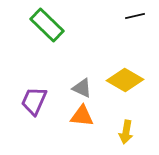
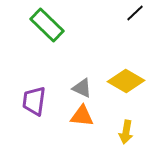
black line: moved 3 px up; rotated 30 degrees counterclockwise
yellow diamond: moved 1 px right, 1 px down
purple trapezoid: rotated 16 degrees counterclockwise
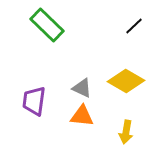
black line: moved 1 px left, 13 px down
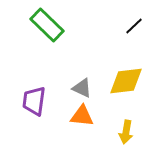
yellow diamond: rotated 36 degrees counterclockwise
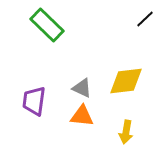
black line: moved 11 px right, 7 px up
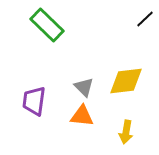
gray triangle: moved 2 px right, 1 px up; rotated 20 degrees clockwise
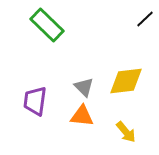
purple trapezoid: moved 1 px right
yellow arrow: rotated 50 degrees counterclockwise
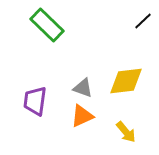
black line: moved 2 px left, 2 px down
gray triangle: moved 1 px left, 1 px down; rotated 25 degrees counterclockwise
orange triangle: rotated 30 degrees counterclockwise
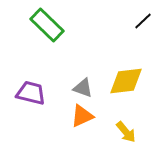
purple trapezoid: moved 4 px left, 8 px up; rotated 96 degrees clockwise
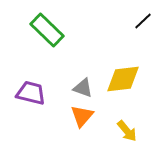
green rectangle: moved 5 px down
yellow diamond: moved 3 px left, 2 px up
orange triangle: rotated 25 degrees counterclockwise
yellow arrow: moved 1 px right, 1 px up
